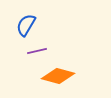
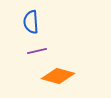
blue semicircle: moved 5 px right, 3 px up; rotated 35 degrees counterclockwise
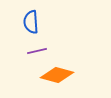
orange diamond: moved 1 px left, 1 px up
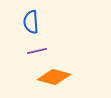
orange diamond: moved 3 px left, 2 px down
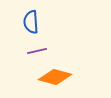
orange diamond: moved 1 px right
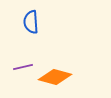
purple line: moved 14 px left, 16 px down
